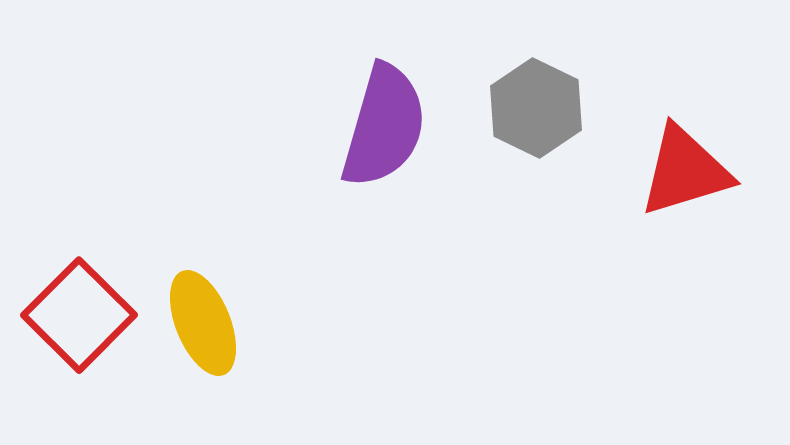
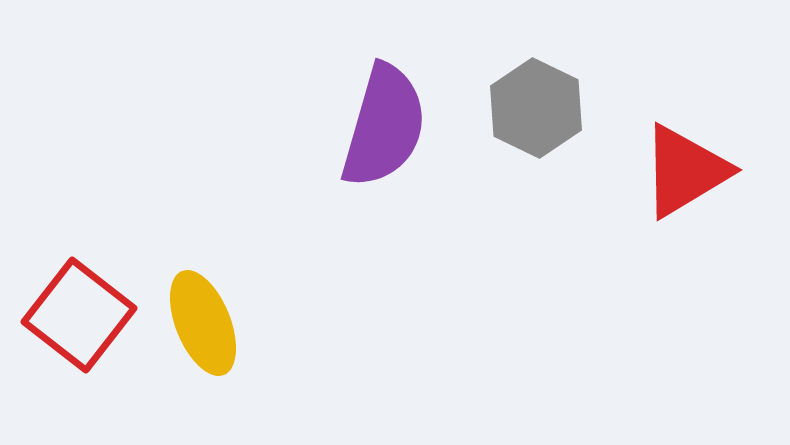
red triangle: rotated 14 degrees counterclockwise
red square: rotated 7 degrees counterclockwise
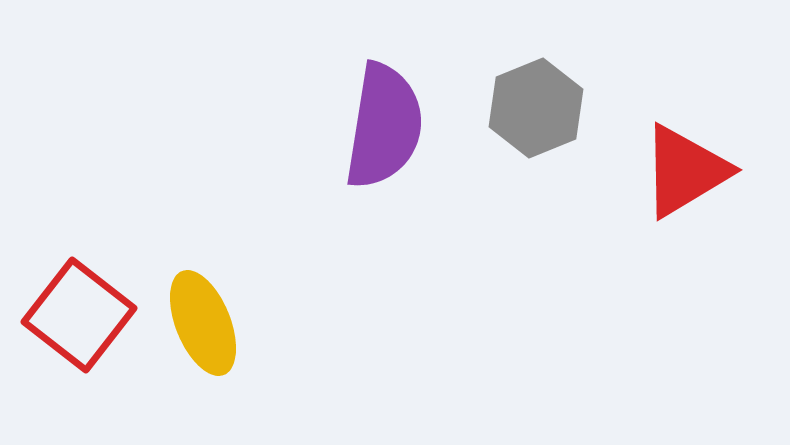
gray hexagon: rotated 12 degrees clockwise
purple semicircle: rotated 7 degrees counterclockwise
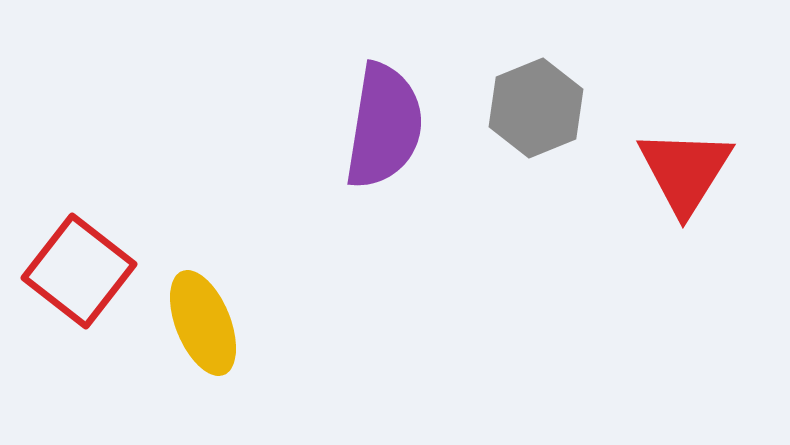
red triangle: rotated 27 degrees counterclockwise
red square: moved 44 px up
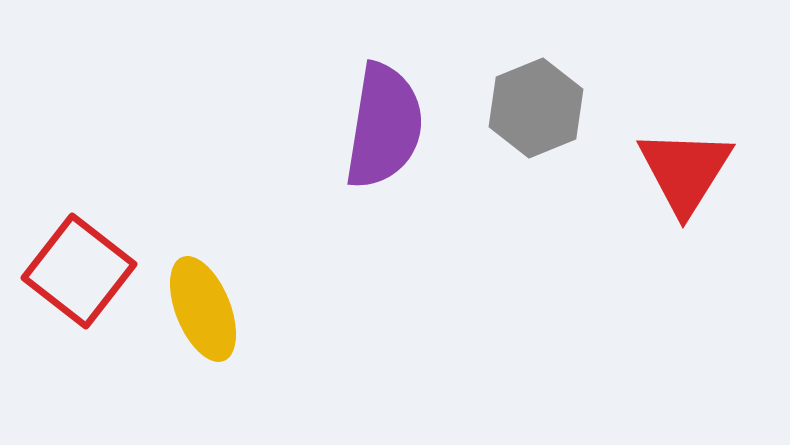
yellow ellipse: moved 14 px up
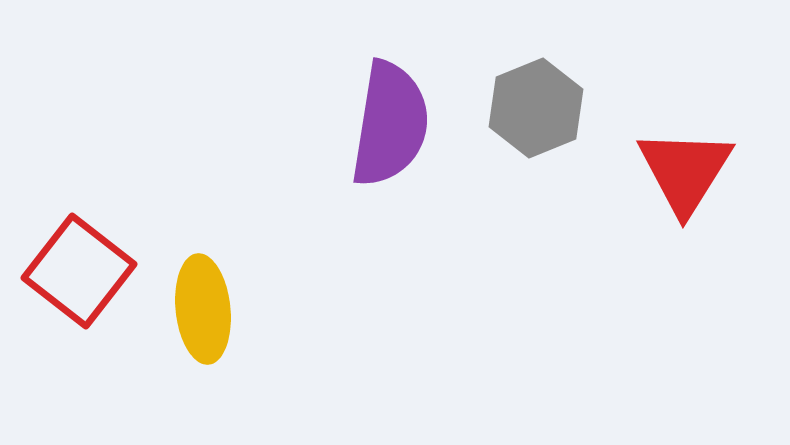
purple semicircle: moved 6 px right, 2 px up
yellow ellipse: rotated 16 degrees clockwise
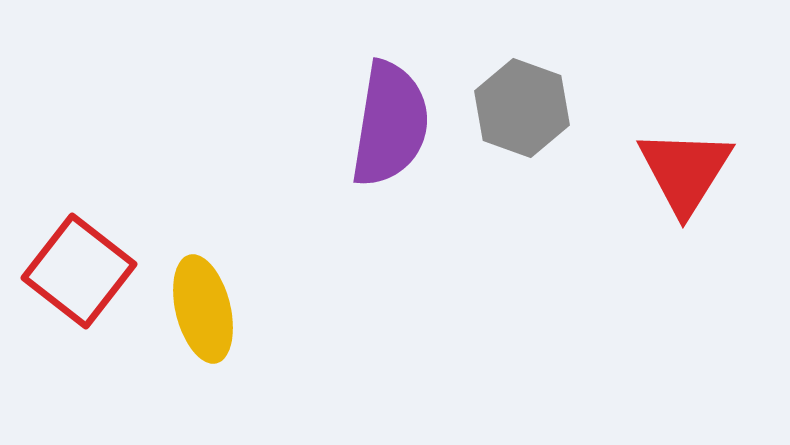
gray hexagon: moved 14 px left; rotated 18 degrees counterclockwise
yellow ellipse: rotated 8 degrees counterclockwise
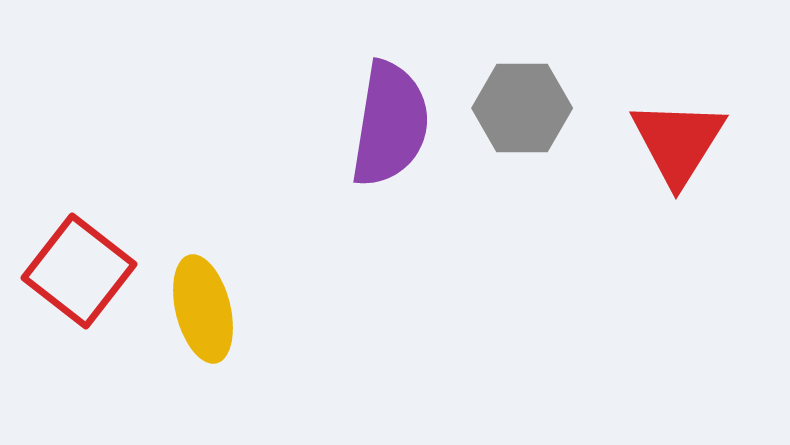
gray hexagon: rotated 20 degrees counterclockwise
red triangle: moved 7 px left, 29 px up
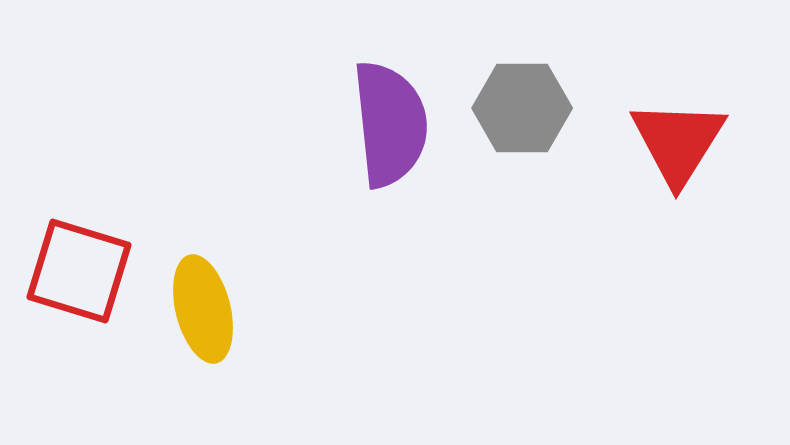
purple semicircle: rotated 15 degrees counterclockwise
red square: rotated 21 degrees counterclockwise
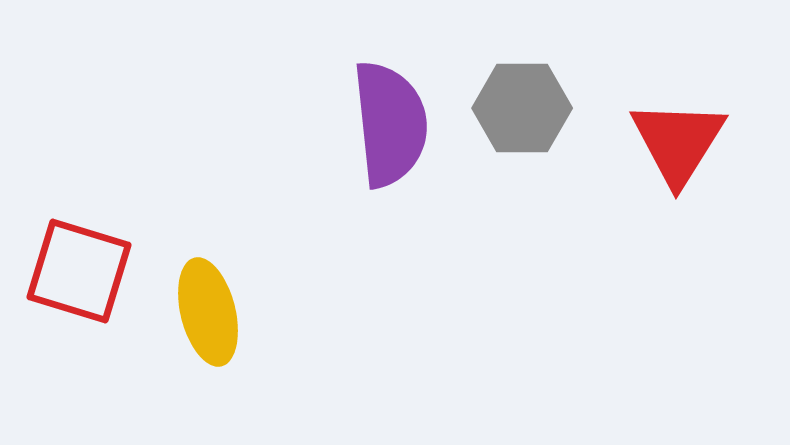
yellow ellipse: moved 5 px right, 3 px down
